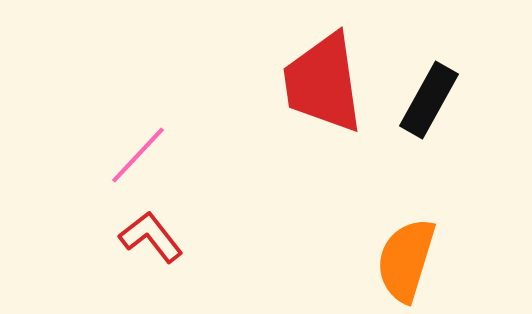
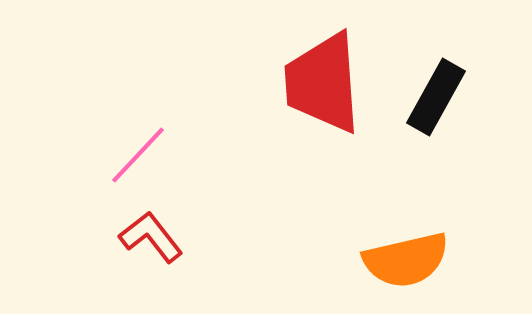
red trapezoid: rotated 4 degrees clockwise
black rectangle: moved 7 px right, 3 px up
orange semicircle: rotated 120 degrees counterclockwise
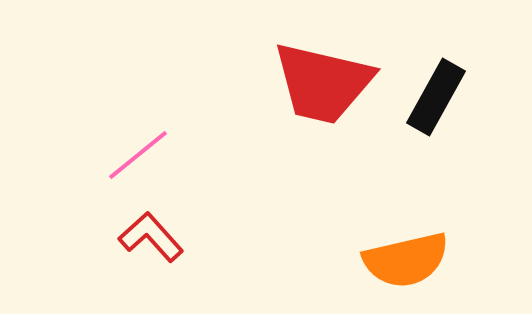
red trapezoid: rotated 73 degrees counterclockwise
pink line: rotated 8 degrees clockwise
red L-shape: rotated 4 degrees counterclockwise
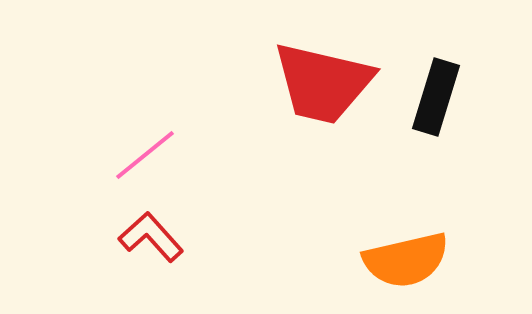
black rectangle: rotated 12 degrees counterclockwise
pink line: moved 7 px right
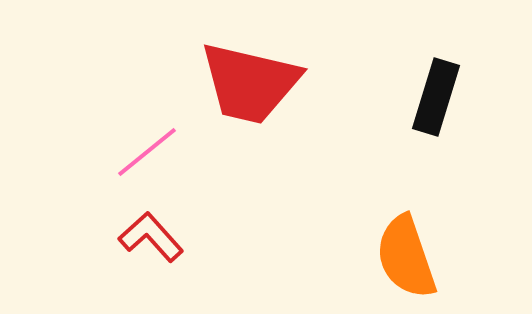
red trapezoid: moved 73 px left
pink line: moved 2 px right, 3 px up
orange semicircle: moved 3 px up; rotated 84 degrees clockwise
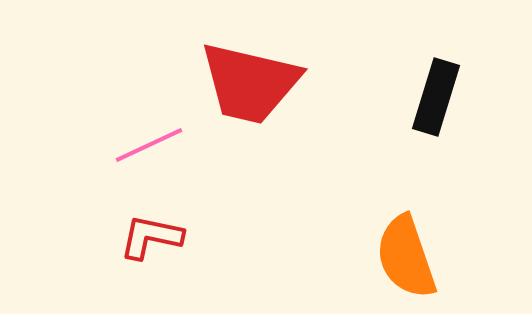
pink line: moved 2 px right, 7 px up; rotated 14 degrees clockwise
red L-shape: rotated 36 degrees counterclockwise
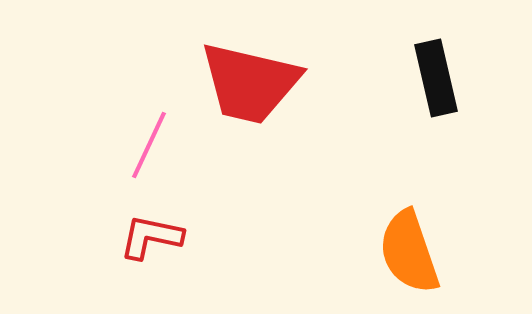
black rectangle: moved 19 px up; rotated 30 degrees counterclockwise
pink line: rotated 40 degrees counterclockwise
orange semicircle: moved 3 px right, 5 px up
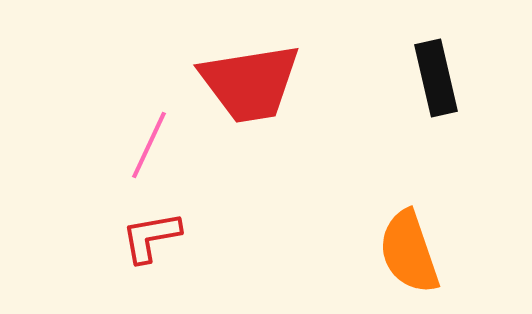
red trapezoid: rotated 22 degrees counterclockwise
red L-shape: rotated 22 degrees counterclockwise
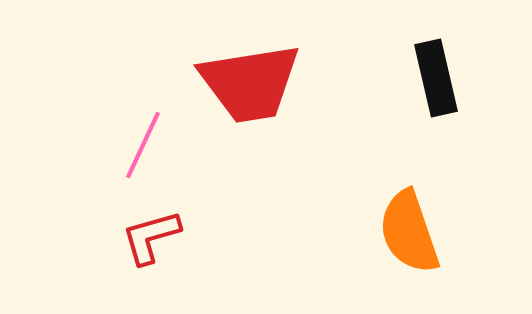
pink line: moved 6 px left
red L-shape: rotated 6 degrees counterclockwise
orange semicircle: moved 20 px up
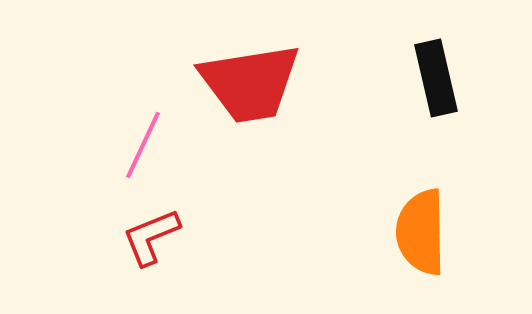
orange semicircle: moved 12 px right; rotated 18 degrees clockwise
red L-shape: rotated 6 degrees counterclockwise
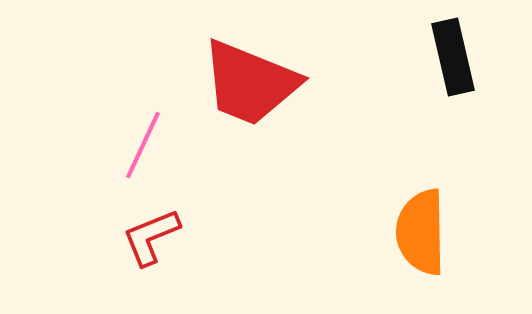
black rectangle: moved 17 px right, 21 px up
red trapezoid: rotated 31 degrees clockwise
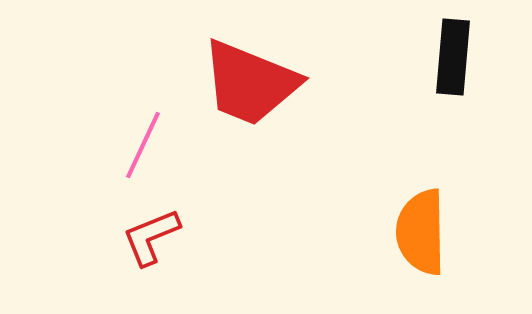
black rectangle: rotated 18 degrees clockwise
